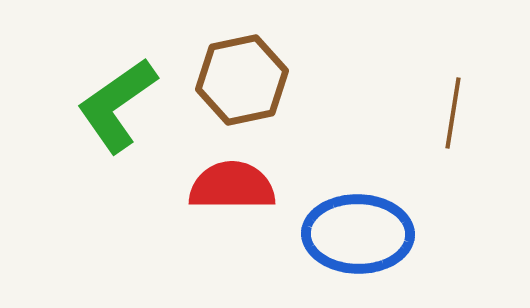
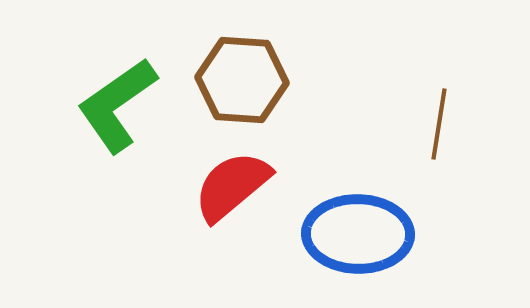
brown hexagon: rotated 16 degrees clockwise
brown line: moved 14 px left, 11 px down
red semicircle: rotated 40 degrees counterclockwise
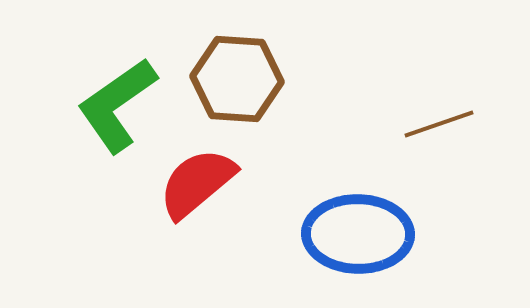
brown hexagon: moved 5 px left, 1 px up
brown line: rotated 62 degrees clockwise
red semicircle: moved 35 px left, 3 px up
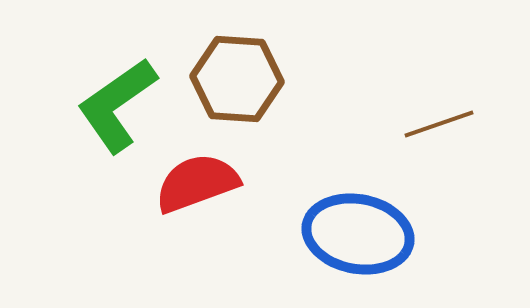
red semicircle: rotated 20 degrees clockwise
blue ellipse: rotated 10 degrees clockwise
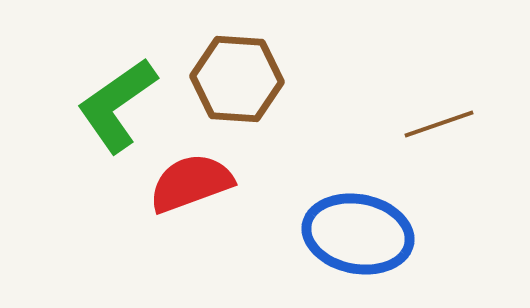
red semicircle: moved 6 px left
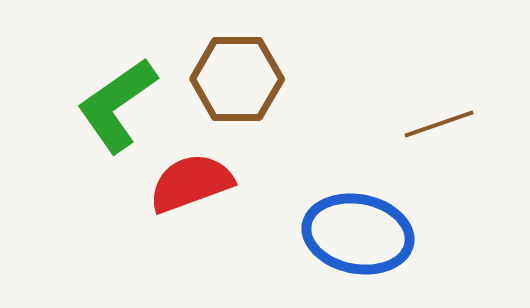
brown hexagon: rotated 4 degrees counterclockwise
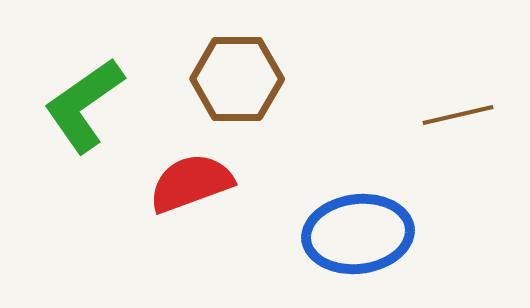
green L-shape: moved 33 px left
brown line: moved 19 px right, 9 px up; rotated 6 degrees clockwise
blue ellipse: rotated 18 degrees counterclockwise
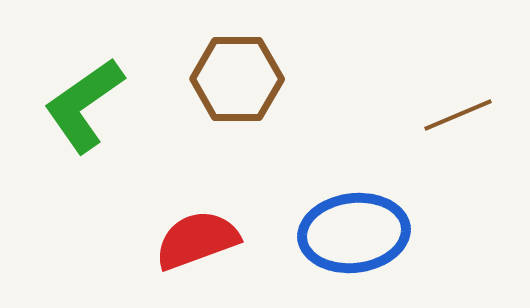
brown line: rotated 10 degrees counterclockwise
red semicircle: moved 6 px right, 57 px down
blue ellipse: moved 4 px left, 1 px up
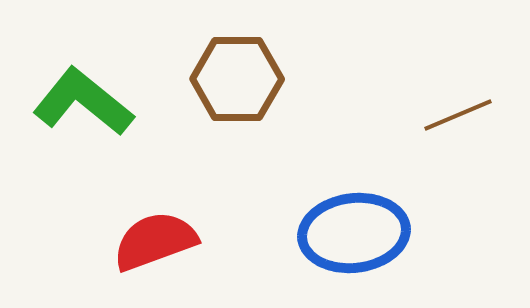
green L-shape: moved 1 px left, 3 px up; rotated 74 degrees clockwise
red semicircle: moved 42 px left, 1 px down
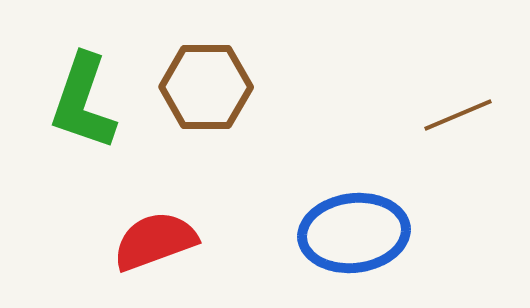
brown hexagon: moved 31 px left, 8 px down
green L-shape: rotated 110 degrees counterclockwise
